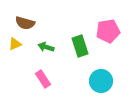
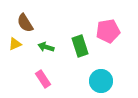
brown semicircle: rotated 42 degrees clockwise
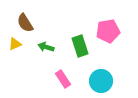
pink rectangle: moved 20 px right
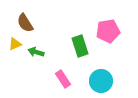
green arrow: moved 10 px left, 5 px down
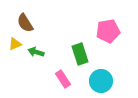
green rectangle: moved 8 px down
